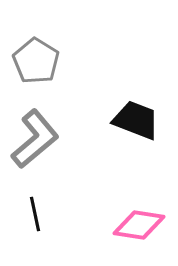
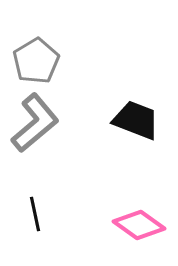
gray pentagon: rotated 9 degrees clockwise
gray L-shape: moved 16 px up
pink diamond: rotated 27 degrees clockwise
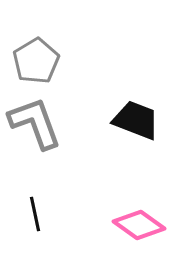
gray L-shape: rotated 70 degrees counterclockwise
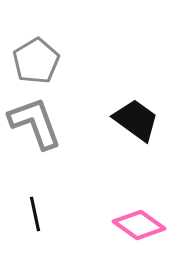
black trapezoid: rotated 15 degrees clockwise
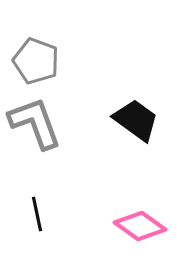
gray pentagon: rotated 21 degrees counterclockwise
black line: moved 2 px right
pink diamond: moved 1 px right, 1 px down
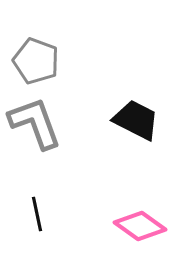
black trapezoid: rotated 9 degrees counterclockwise
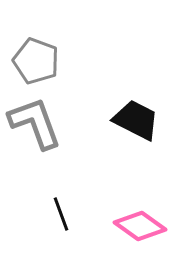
black line: moved 24 px right; rotated 8 degrees counterclockwise
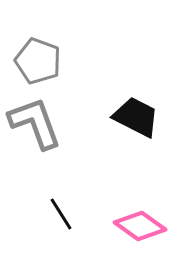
gray pentagon: moved 2 px right
black trapezoid: moved 3 px up
black line: rotated 12 degrees counterclockwise
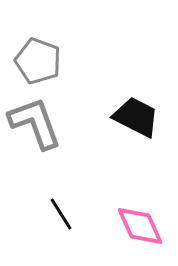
pink diamond: rotated 30 degrees clockwise
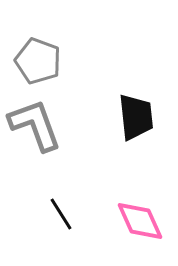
black trapezoid: rotated 57 degrees clockwise
gray L-shape: moved 2 px down
pink diamond: moved 5 px up
